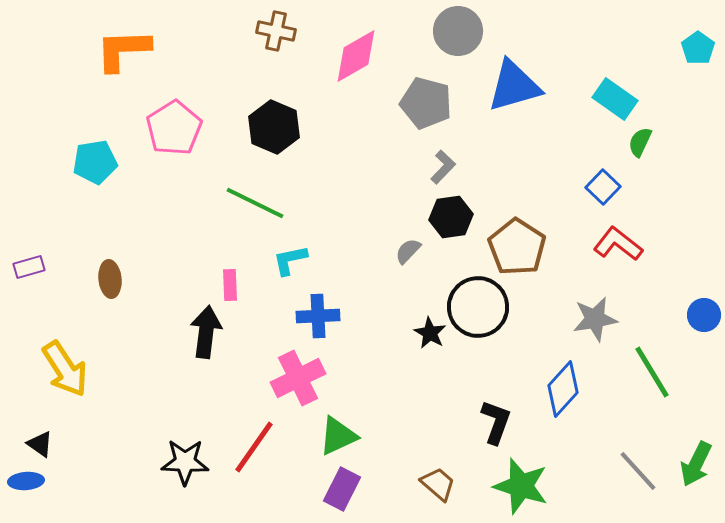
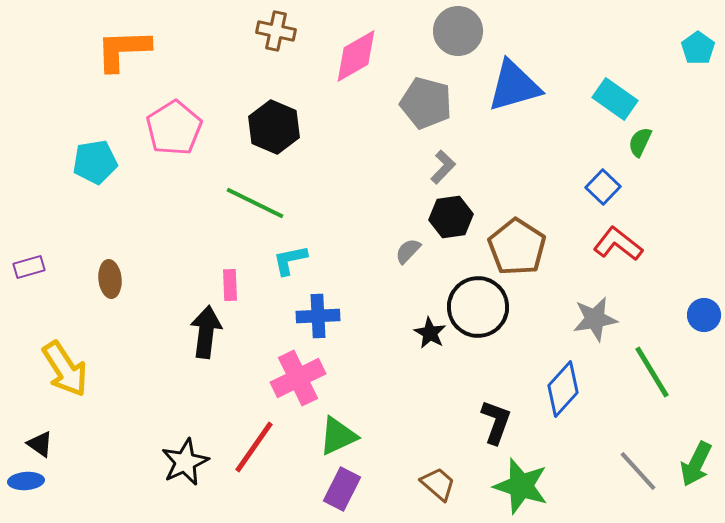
black star at (185, 462): rotated 27 degrees counterclockwise
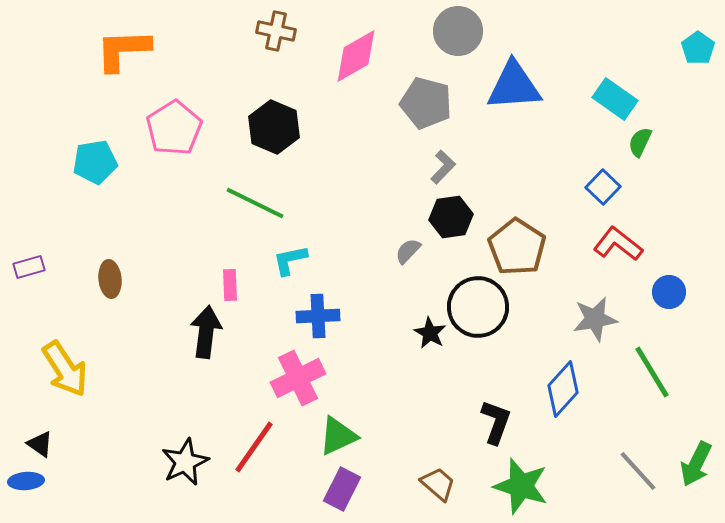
blue triangle at (514, 86): rotated 12 degrees clockwise
blue circle at (704, 315): moved 35 px left, 23 px up
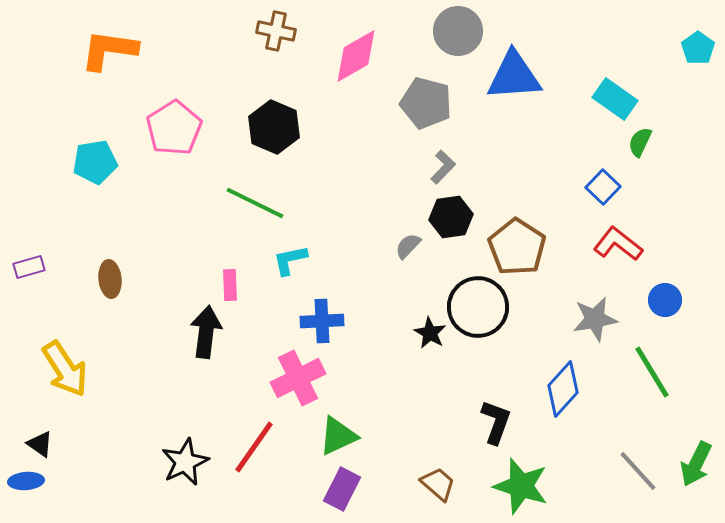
orange L-shape at (123, 50): moved 14 px left; rotated 10 degrees clockwise
blue triangle at (514, 86): moved 10 px up
gray semicircle at (408, 251): moved 5 px up
blue circle at (669, 292): moved 4 px left, 8 px down
blue cross at (318, 316): moved 4 px right, 5 px down
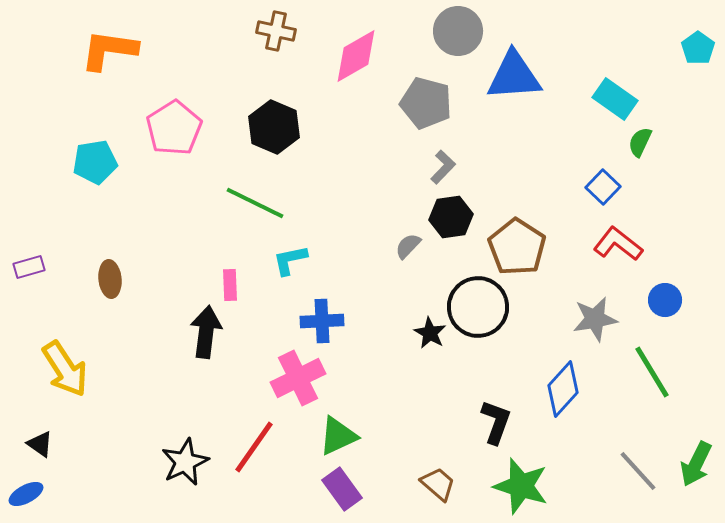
blue ellipse at (26, 481): moved 13 px down; rotated 24 degrees counterclockwise
purple rectangle at (342, 489): rotated 63 degrees counterclockwise
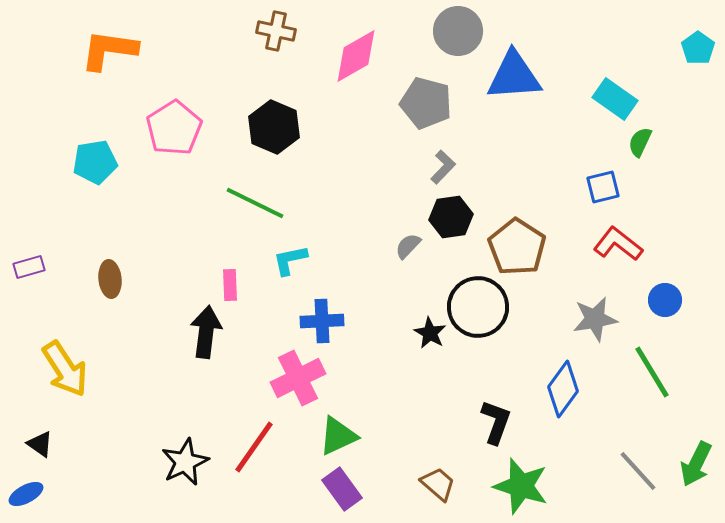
blue square at (603, 187): rotated 32 degrees clockwise
blue diamond at (563, 389): rotated 6 degrees counterclockwise
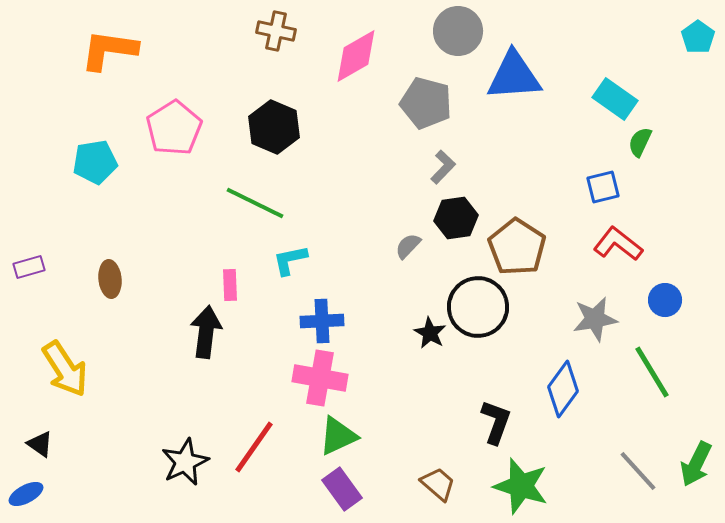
cyan pentagon at (698, 48): moved 11 px up
black hexagon at (451, 217): moved 5 px right, 1 px down
pink cross at (298, 378): moved 22 px right; rotated 36 degrees clockwise
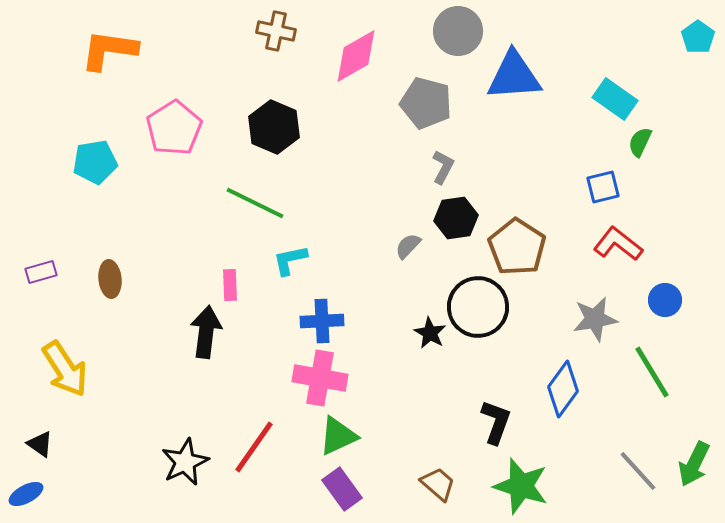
gray L-shape at (443, 167): rotated 16 degrees counterclockwise
purple rectangle at (29, 267): moved 12 px right, 5 px down
green arrow at (696, 464): moved 2 px left
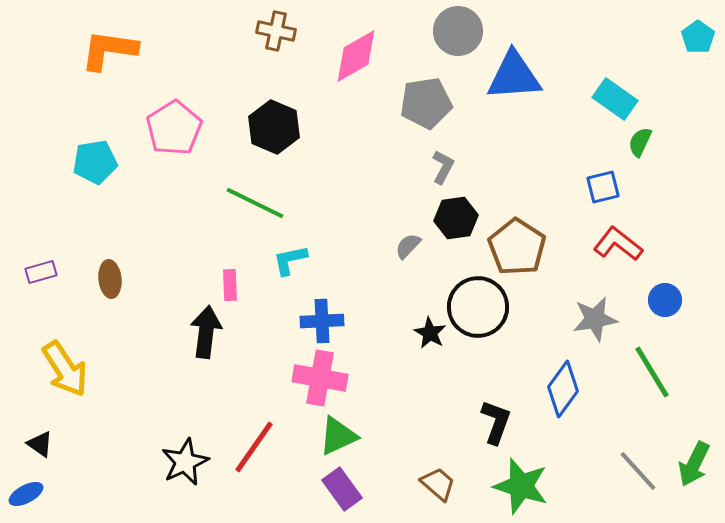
gray pentagon at (426, 103): rotated 24 degrees counterclockwise
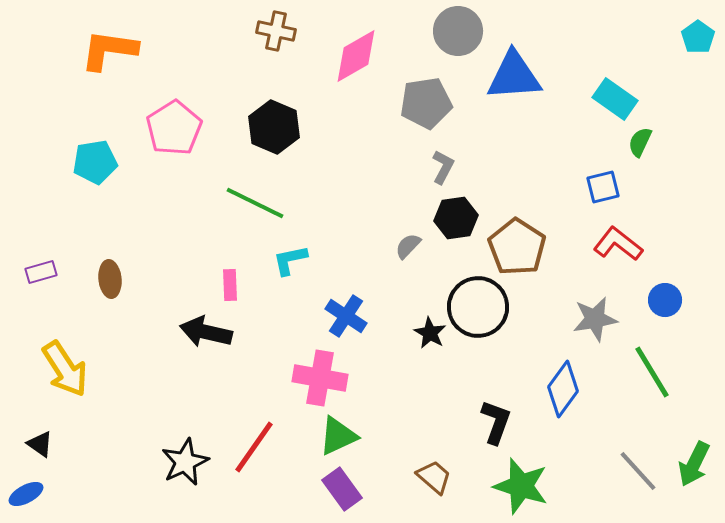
blue cross at (322, 321): moved 24 px right, 5 px up; rotated 36 degrees clockwise
black arrow at (206, 332): rotated 84 degrees counterclockwise
brown trapezoid at (438, 484): moved 4 px left, 7 px up
